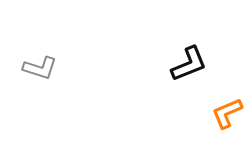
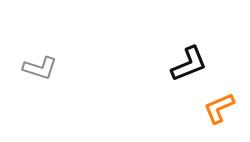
orange L-shape: moved 8 px left, 5 px up
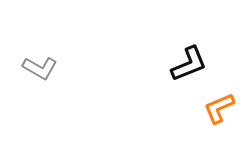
gray L-shape: rotated 12 degrees clockwise
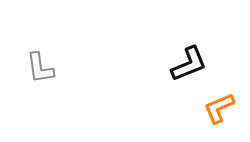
gray L-shape: rotated 52 degrees clockwise
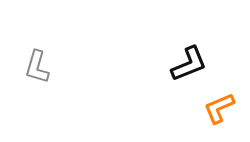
gray L-shape: moved 3 px left, 1 px up; rotated 24 degrees clockwise
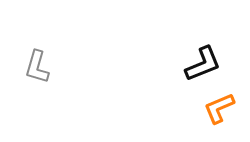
black L-shape: moved 14 px right
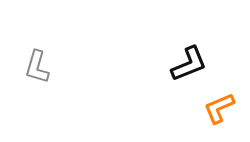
black L-shape: moved 14 px left
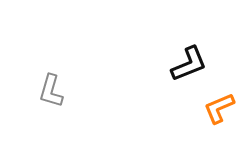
gray L-shape: moved 14 px right, 24 px down
